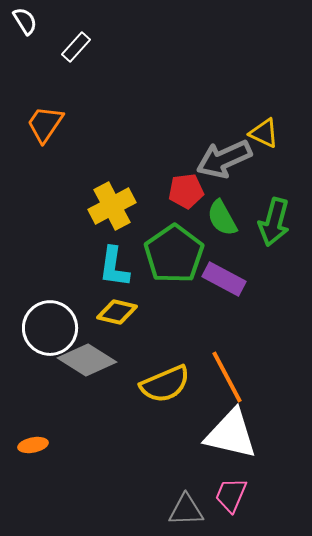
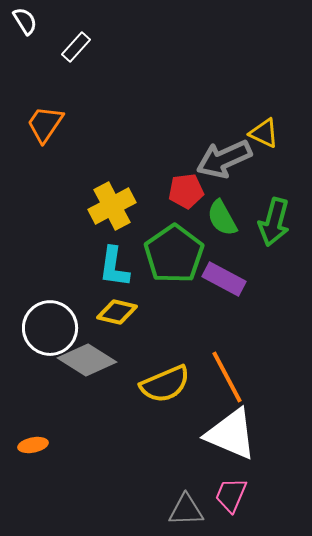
white triangle: rotated 10 degrees clockwise
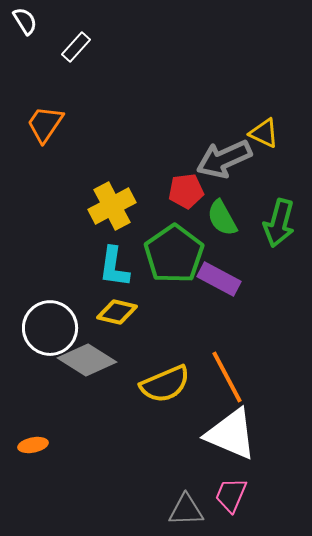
green arrow: moved 5 px right, 1 px down
purple rectangle: moved 5 px left
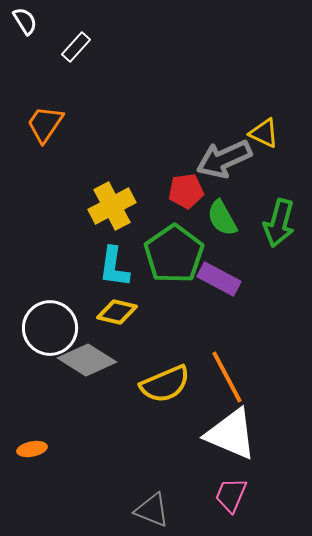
orange ellipse: moved 1 px left, 4 px down
gray triangle: moved 34 px left; rotated 24 degrees clockwise
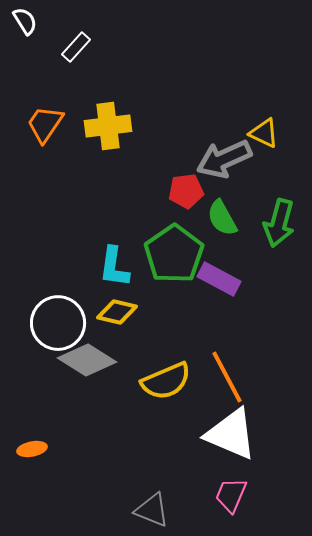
yellow cross: moved 4 px left, 80 px up; rotated 21 degrees clockwise
white circle: moved 8 px right, 5 px up
yellow semicircle: moved 1 px right, 3 px up
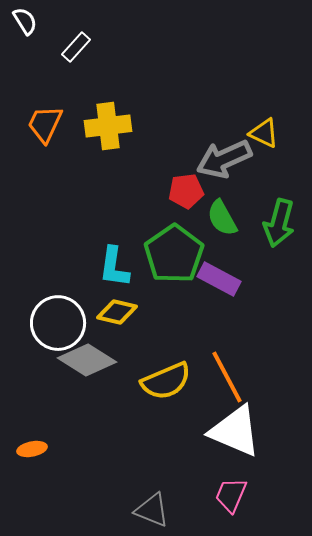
orange trapezoid: rotated 9 degrees counterclockwise
white triangle: moved 4 px right, 3 px up
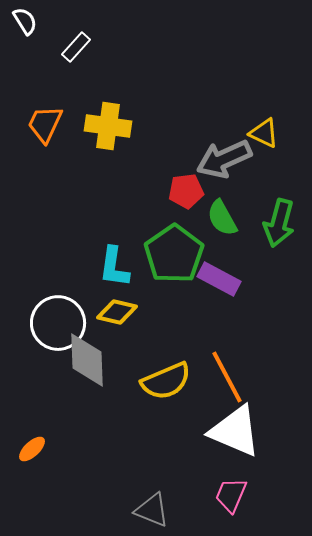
yellow cross: rotated 15 degrees clockwise
gray diamond: rotated 56 degrees clockwise
orange ellipse: rotated 32 degrees counterclockwise
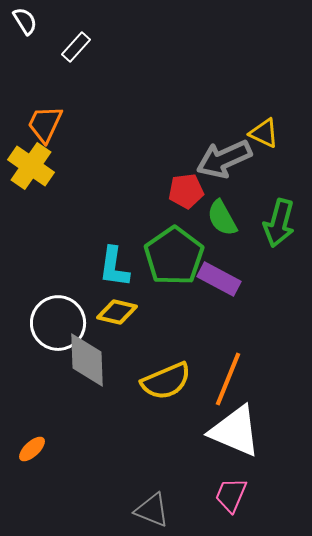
yellow cross: moved 77 px left, 40 px down; rotated 27 degrees clockwise
green pentagon: moved 2 px down
orange line: moved 1 px right, 2 px down; rotated 50 degrees clockwise
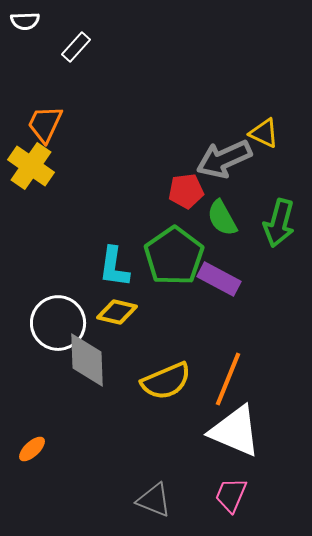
white semicircle: rotated 120 degrees clockwise
gray triangle: moved 2 px right, 10 px up
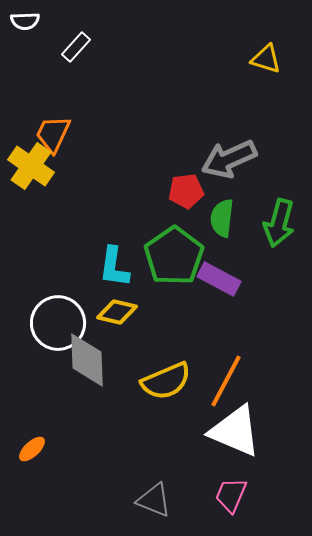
orange trapezoid: moved 8 px right, 10 px down
yellow triangle: moved 2 px right, 74 px up; rotated 8 degrees counterclockwise
gray arrow: moved 5 px right
green semicircle: rotated 36 degrees clockwise
orange line: moved 2 px left, 2 px down; rotated 6 degrees clockwise
